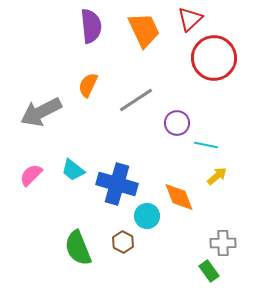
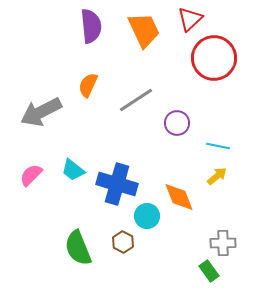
cyan line: moved 12 px right, 1 px down
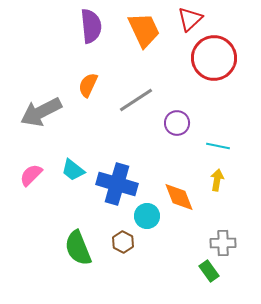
yellow arrow: moved 4 px down; rotated 40 degrees counterclockwise
